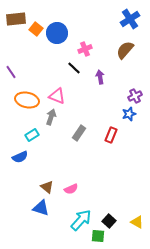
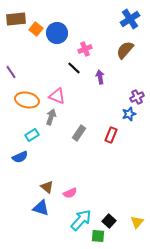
purple cross: moved 2 px right, 1 px down
pink semicircle: moved 1 px left, 4 px down
yellow triangle: rotated 40 degrees clockwise
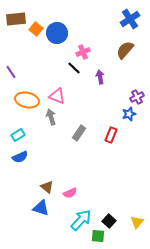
pink cross: moved 2 px left, 3 px down
gray arrow: rotated 35 degrees counterclockwise
cyan rectangle: moved 14 px left
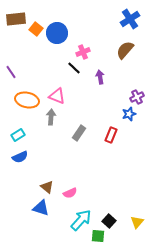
gray arrow: rotated 21 degrees clockwise
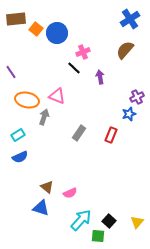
gray arrow: moved 7 px left; rotated 14 degrees clockwise
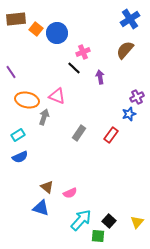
red rectangle: rotated 14 degrees clockwise
